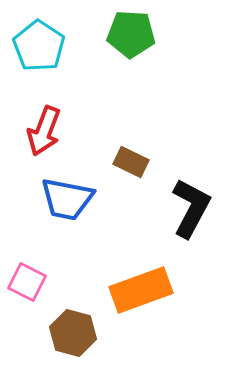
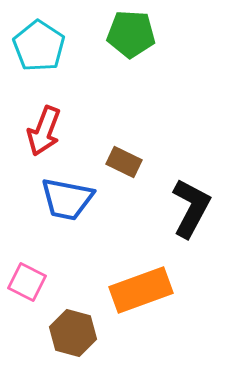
brown rectangle: moved 7 px left
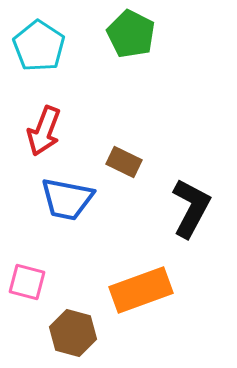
green pentagon: rotated 24 degrees clockwise
pink square: rotated 12 degrees counterclockwise
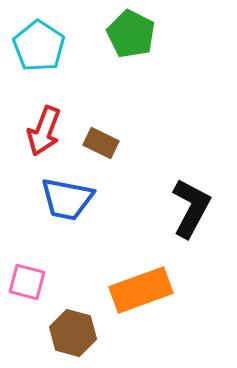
brown rectangle: moved 23 px left, 19 px up
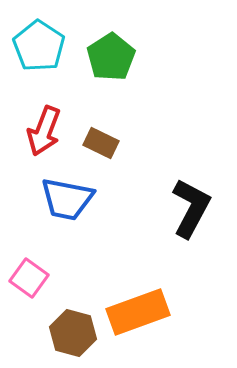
green pentagon: moved 20 px left, 23 px down; rotated 12 degrees clockwise
pink square: moved 2 px right, 4 px up; rotated 21 degrees clockwise
orange rectangle: moved 3 px left, 22 px down
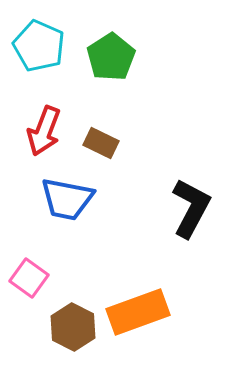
cyan pentagon: rotated 9 degrees counterclockwise
brown hexagon: moved 6 px up; rotated 12 degrees clockwise
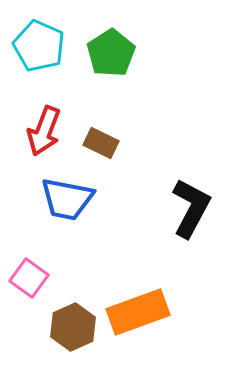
green pentagon: moved 4 px up
brown hexagon: rotated 9 degrees clockwise
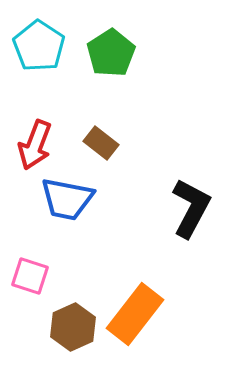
cyan pentagon: rotated 9 degrees clockwise
red arrow: moved 9 px left, 14 px down
brown rectangle: rotated 12 degrees clockwise
pink square: moved 1 px right, 2 px up; rotated 18 degrees counterclockwise
orange rectangle: moved 3 px left, 2 px down; rotated 32 degrees counterclockwise
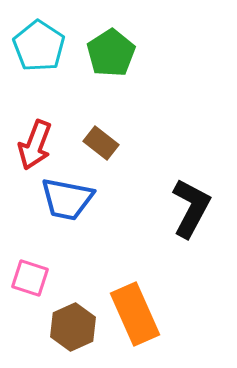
pink square: moved 2 px down
orange rectangle: rotated 62 degrees counterclockwise
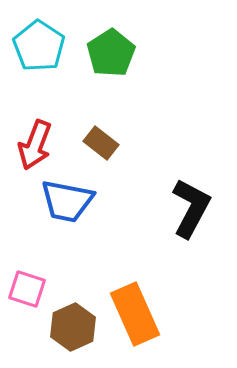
blue trapezoid: moved 2 px down
pink square: moved 3 px left, 11 px down
